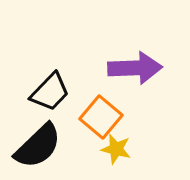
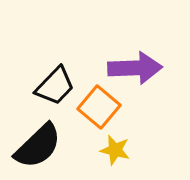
black trapezoid: moved 5 px right, 6 px up
orange square: moved 2 px left, 10 px up
yellow star: moved 1 px left, 1 px down
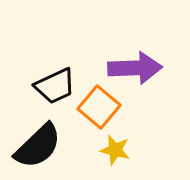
black trapezoid: rotated 21 degrees clockwise
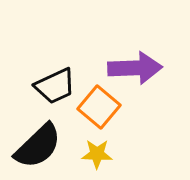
yellow star: moved 18 px left, 4 px down; rotated 12 degrees counterclockwise
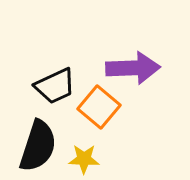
purple arrow: moved 2 px left
black semicircle: rotated 28 degrees counterclockwise
yellow star: moved 13 px left, 5 px down
